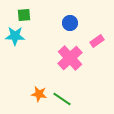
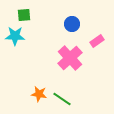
blue circle: moved 2 px right, 1 px down
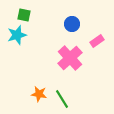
green square: rotated 16 degrees clockwise
cyan star: moved 2 px right, 1 px up; rotated 18 degrees counterclockwise
green line: rotated 24 degrees clockwise
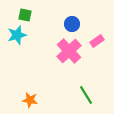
green square: moved 1 px right
pink cross: moved 1 px left, 7 px up
orange star: moved 9 px left, 6 px down
green line: moved 24 px right, 4 px up
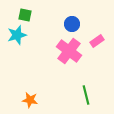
pink cross: rotated 10 degrees counterclockwise
green line: rotated 18 degrees clockwise
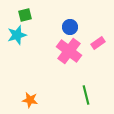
green square: rotated 24 degrees counterclockwise
blue circle: moved 2 px left, 3 px down
pink rectangle: moved 1 px right, 2 px down
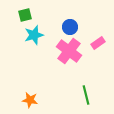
cyan star: moved 17 px right
